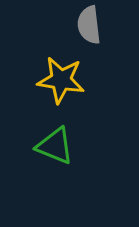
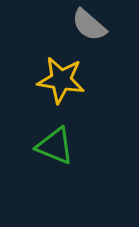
gray semicircle: rotated 42 degrees counterclockwise
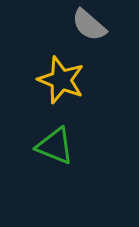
yellow star: rotated 12 degrees clockwise
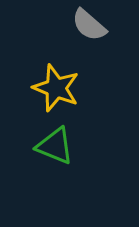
yellow star: moved 5 px left, 8 px down
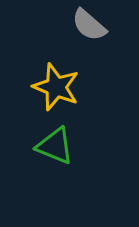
yellow star: moved 1 px up
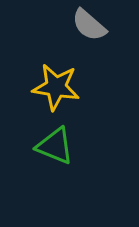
yellow star: rotated 12 degrees counterclockwise
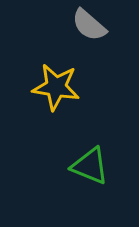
green triangle: moved 35 px right, 20 px down
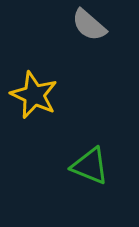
yellow star: moved 22 px left, 8 px down; rotated 15 degrees clockwise
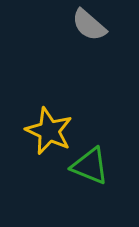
yellow star: moved 15 px right, 36 px down
